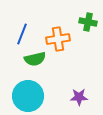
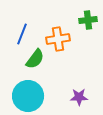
green cross: moved 2 px up; rotated 18 degrees counterclockwise
green semicircle: rotated 40 degrees counterclockwise
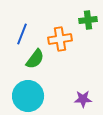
orange cross: moved 2 px right
purple star: moved 4 px right, 2 px down
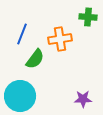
green cross: moved 3 px up; rotated 12 degrees clockwise
cyan circle: moved 8 px left
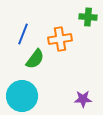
blue line: moved 1 px right
cyan circle: moved 2 px right
